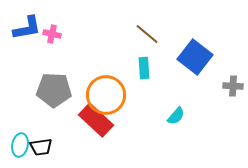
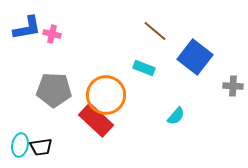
brown line: moved 8 px right, 3 px up
cyan rectangle: rotated 65 degrees counterclockwise
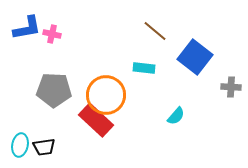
cyan rectangle: rotated 15 degrees counterclockwise
gray cross: moved 2 px left, 1 px down
black trapezoid: moved 3 px right
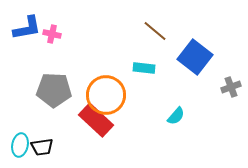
gray cross: rotated 24 degrees counterclockwise
black trapezoid: moved 2 px left
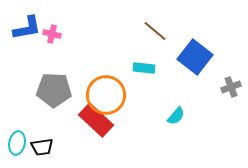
cyan ellipse: moved 3 px left, 2 px up
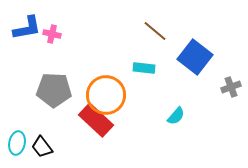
black trapezoid: rotated 60 degrees clockwise
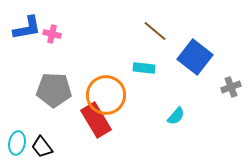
red rectangle: rotated 16 degrees clockwise
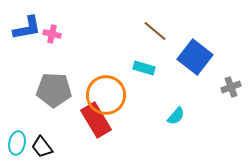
cyan rectangle: rotated 10 degrees clockwise
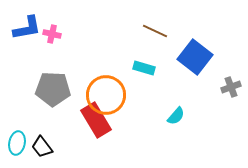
brown line: rotated 15 degrees counterclockwise
gray pentagon: moved 1 px left, 1 px up
